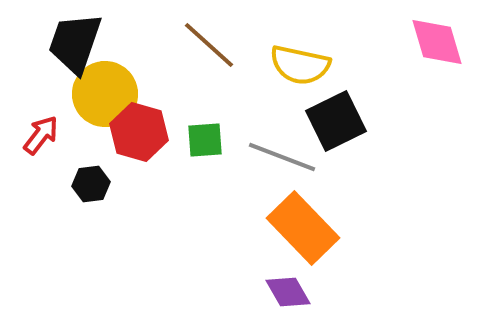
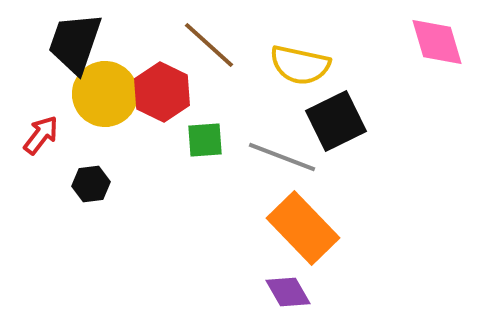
red hexagon: moved 23 px right, 40 px up; rotated 10 degrees clockwise
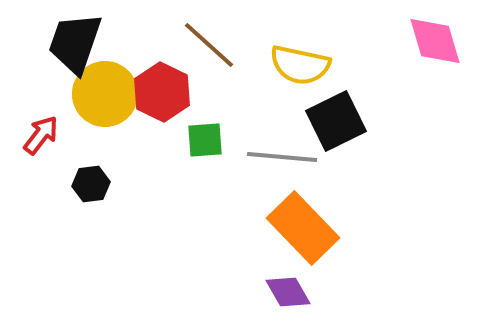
pink diamond: moved 2 px left, 1 px up
gray line: rotated 16 degrees counterclockwise
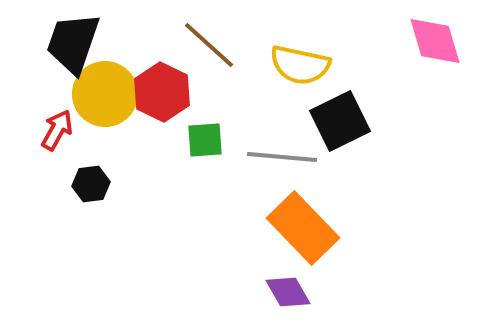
black trapezoid: moved 2 px left
black square: moved 4 px right
red arrow: moved 16 px right, 5 px up; rotated 9 degrees counterclockwise
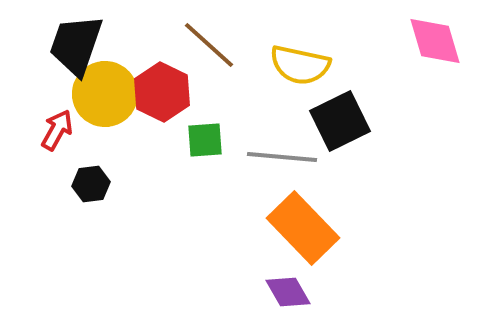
black trapezoid: moved 3 px right, 2 px down
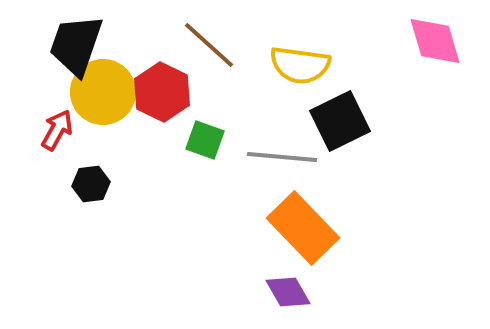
yellow semicircle: rotated 4 degrees counterclockwise
yellow circle: moved 2 px left, 2 px up
green square: rotated 24 degrees clockwise
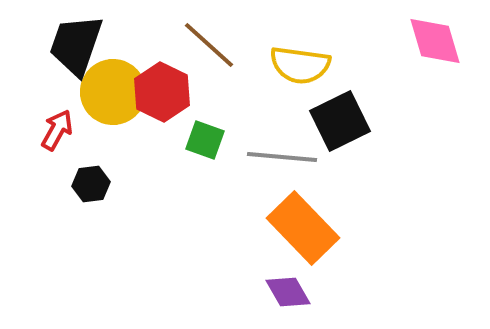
yellow circle: moved 10 px right
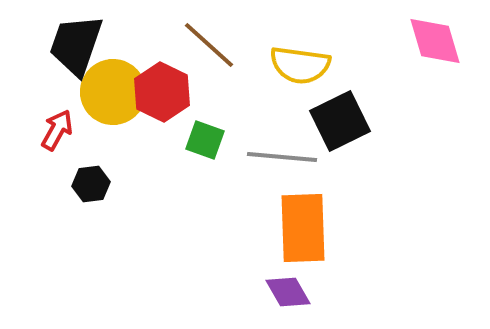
orange rectangle: rotated 42 degrees clockwise
